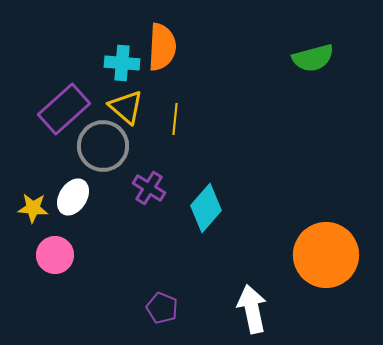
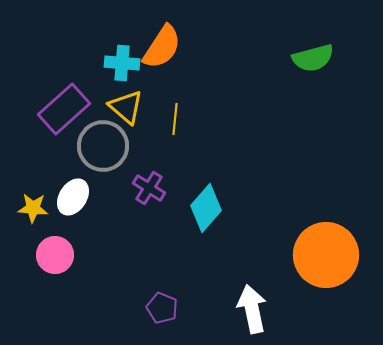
orange semicircle: rotated 30 degrees clockwise
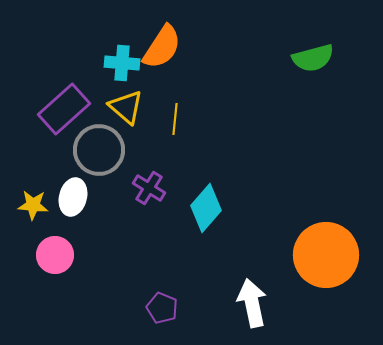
gray circle: moved 4 px left, 4 px down
white ellipse: rotated 18 degrees counterclockwise
yellow star: moved 3 px up
white arrow: moved 6 px up
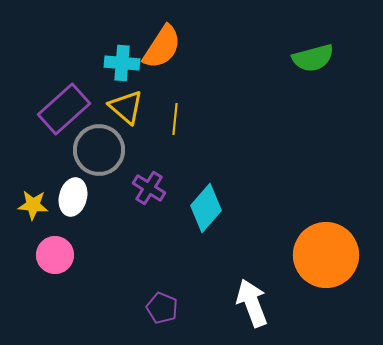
white arrow: rotated 9 degrees counterclockwise
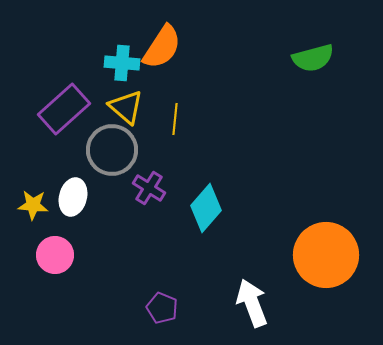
gray circle: moved 13 px right
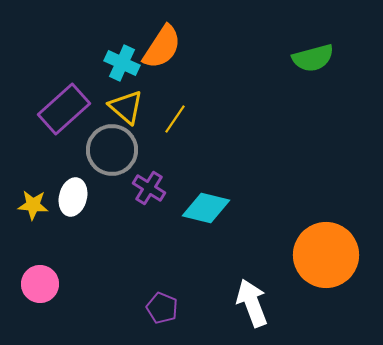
cyan cross: rotated 20 degrees clockwise
yellow line: rotated 28 degrees clockwise
cyan diamond: rotated 63 degrees clockwise
pink circle: moved 15 px left, 29 px down
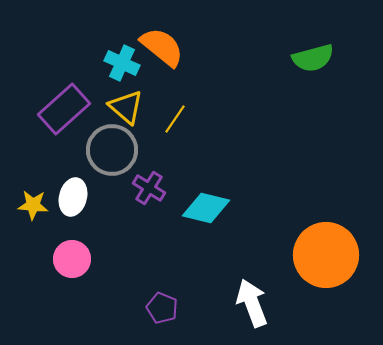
orange semicircle: rotated 84 degrees counterclockwise
pink circle: moved 32 px right, 25 px up
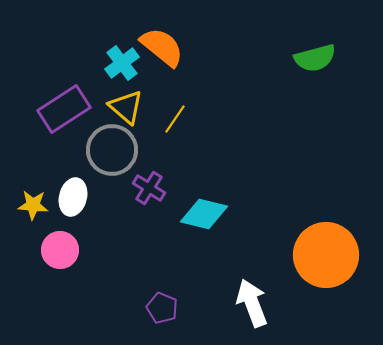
green semicircle: moved 2 px right
cyan cross: rotated 28 degrees clockwise
purple rectangle: rotated 9 degrees clockwise
cyan diamond: moved 2 px left, 6 px down
pink circle: moved 12 px left, 9 px up
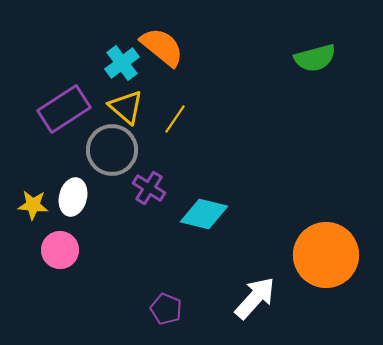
white arrow: moved 3 px right, 5 px up; rotated 63 degrees clockwise
purple pentagon: moved 4 px right, 1 px down
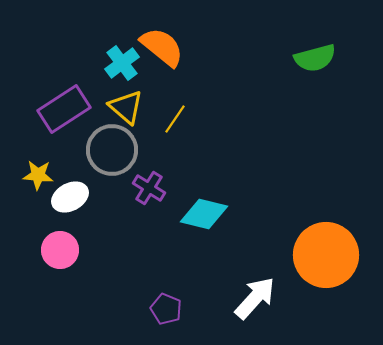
white ellipse: moved 3 px left; rotated 48 degrees clockwise
yellow star: moved 5 px right, 30 px up
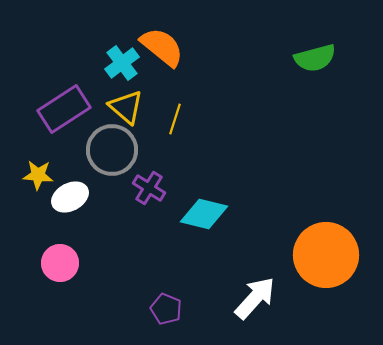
yellow line: rotated 16 degrees counterclockwise
pink circle: moved 13 px down
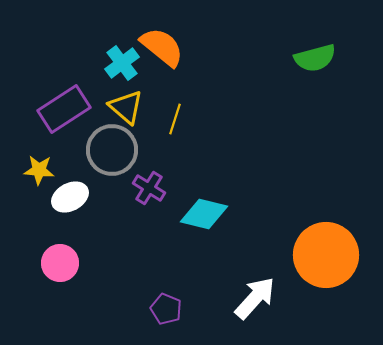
yellow star: moved 1 px right, 5 px up
